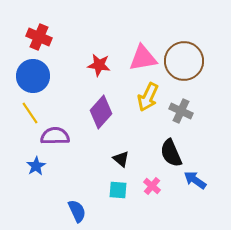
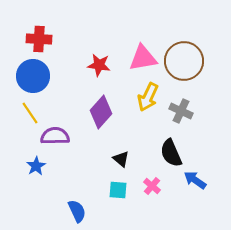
red cross: moved 2 px down; rotated 20 degrees counterclockwise
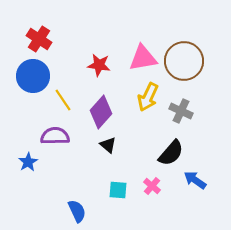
red cross: rotated 30 degrees clockwise
yellow line: moved 33 px right, 13 px up
black semicircle: rotated 116 degrees counterclockwise
black triangle: moved 13 px left, 14 px up
blue star: moved 8 px left, 4 px up
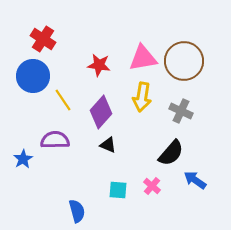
red cross: moved 4 px right
yellow arrow: moved 6 px left; rotated 16 degrees counterclockwise
purple semicircle: moved 4 px down
black triangle: rotated 18 degrees counterclockwise
blue star: moved 5 px left, 3 px up
blue semicircle: rotated 10 degrees clockwise
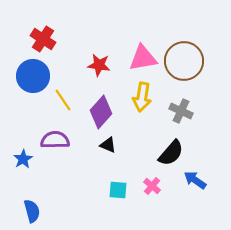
blue semicircle: moved 45 px left
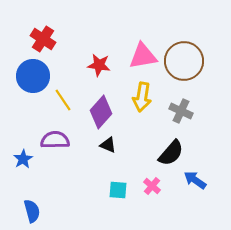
pink triangle: moved 2 px up
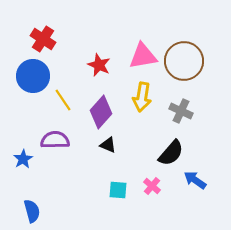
red star: rotated 15 degrees clockwise
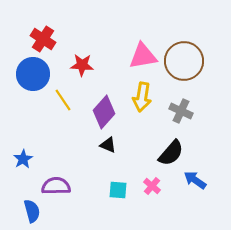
red star: moved 17 px left; rotated 20 degrees counterclockwise
blue circle: moved 2 px up
purple diamond: moved 3 px right
purple semicircle: moved 1 px right, 46 px down
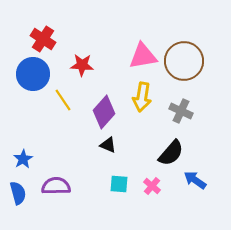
cyan square: moved 1 px right, 6 px up
blue semicircle: moved 14 px left, 18 px up
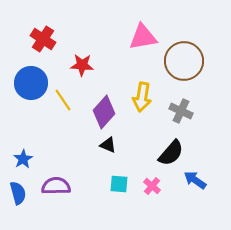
pink triangle: moved 19 px up
blue circle: moved 2 px left, 9 px down
